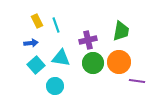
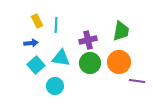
cyan line: rotated 21 degrees clockwise
green circle: moved 3 px left
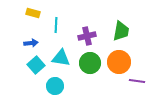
yellow rectangle: moved 4 px left, 8 px up; rotated 48 degrees counterclockwise
purple cross: moved 1 px left, 4 px up
